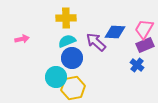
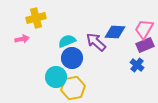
yellow cross: moved 30 px left; rotated 12 degrees counterclockwise
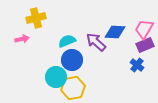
blue circle: moved 2 px down
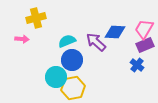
pink arrow: rotated 16 degrees clockwise
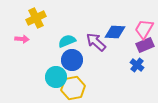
yellow cross: rotated 12 degrees counterclockwise
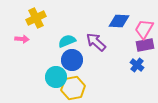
blue diamond: moved 4 px right, 11 px up
purple rectangle: rotated 12 degrees clockwise
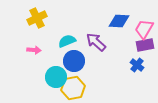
yellow cross: moved 1 px right
pink arrow: moved 12 px right, 11 px down
blue circle: moved 2 px right, 1 px down
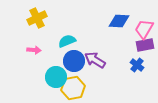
purple arrow: moved 1 px left, 18 px down; rotated 10 degrees counterclockwise
